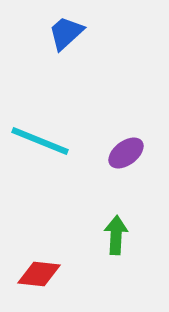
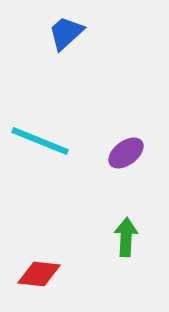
green arrow: moved 10 px right, 2 px down
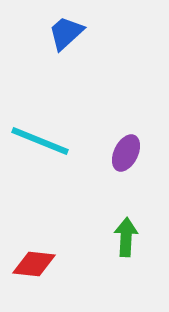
purple ellipse: rotated 27 degrees counterclockwise
red diamond: moved 5 px left, 10 px up
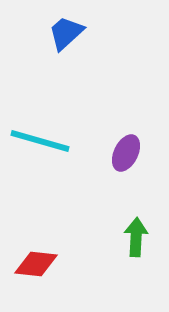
cyan line: rotated 6 degrees counterclockwise
green arrow: moved 10 px right
red diamond: moved 2 px right
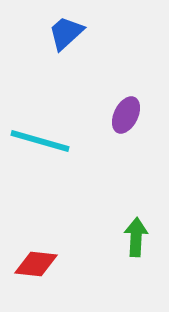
purple ellipse: moved 38 px up
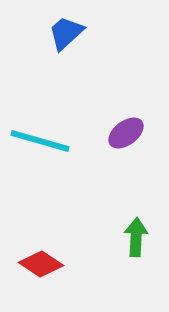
purple ellipse: moved 18 px down; rotated 27 degrees clockwise
red diamond: moved 5 px right; rotated 27 degrees clockwise
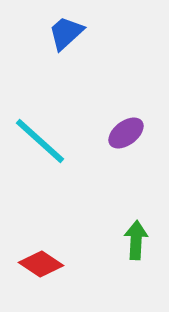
cyan line: rotated 26 degrees clockwise
green arrow: moved 3 px down
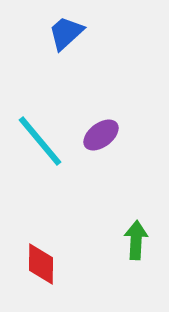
purple ellipse: moved 25 px left, 2 px down
cyan line: rotated 8 degrees clockwise
red diamond: rotated 57 degrees clockwise
